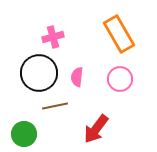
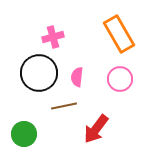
brown line: moved 9 px right
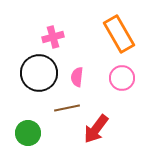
pink circle: moved 2 px right, 1 px up
brown line: moved 3 px right, 2 px down
green circle: moved 4 px right, 1 px up
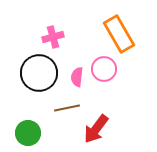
pink circle: moved 18 px left, 9 px up
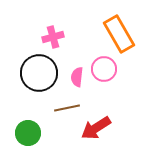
red arrow: moved 1 px up; rotated 20 degrees clockwise
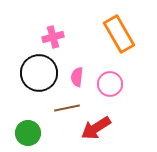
pink circle: moved 6 px right, 15 px down
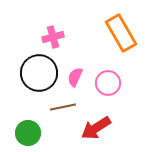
orange rectangle: moved 2 px right, 1 px up
pink semicircle: moved 2 px left; rotated 18 degrees clockwise
pink circle: moved 2 px left, 1 px up
brown line: moved 4 px left, 1 px up
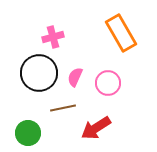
brown line: moved 1 px down
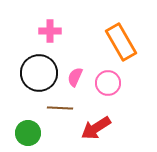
orange rectangle: moved 9 px down
pink cross: moved 3 px left, 6 px up; rotated 15 degrees clockwise
brown line: moved 3 px left; rotated 15 degrees clockwise
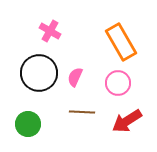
pink cross: rotated 30 degrees clockwise
pink circle: moved 10 px right
brown line: moved 22 px right, 4 px down
red arrow: moved 31 px right, 7 px up
green circle: moved 9 px up
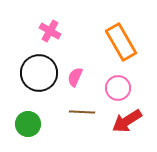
pink circle: moved 5 px down
